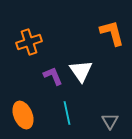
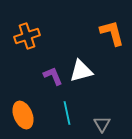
orange cross: moved 2 px left, 6 px up
white triangle: rotated 50 degrees clockwise
gray triangle: moved 8 px left, 3 px down
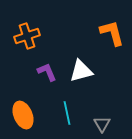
purple L-shape: moved 6 px left, 4 px up
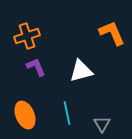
orange L-shape: rotated 8 degrees counterclockwise
purple L-shape: moved 11 px left, 5 px up
orange ellipse: moved 2 px right
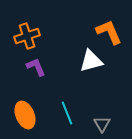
orange L-shape: moved 3 px left, 1 px up
white triangle: moved 10 px right, 10 px up
cyan line: rotated 10 degrees counterclockwise
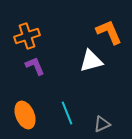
purple L-shape: moved 1 px left, 1 px up
gray triangle: rotated 36 degrees clockwise
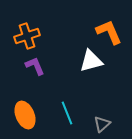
gray triangle: rotated 18 degrees counterclockwise
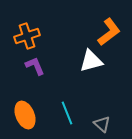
orange L-shape: rotated 76 degrees clockwise
gray triangle: rotated 36 degrees counterclockwise
